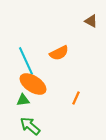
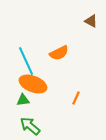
orange ellipse: rotated 12 degrees counterclockwise
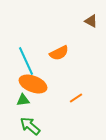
orange line: rotated 32 degrees clockwise
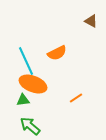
orange semicircle: moved 2 px left
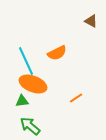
green triangle: moved 1 px left, 1 px down
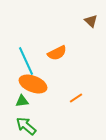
brown triangle: rotated 16 degrees clockwise
green arrow: moved 4 px left
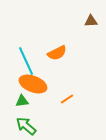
brown triangle: rotated 48 degrees counterclockwise
orange line: moved 9 px left, 1 px down
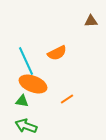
green triangle: rotated 16 degrees clockwise
green arrow: rotated 20 degrees counterclockwise
